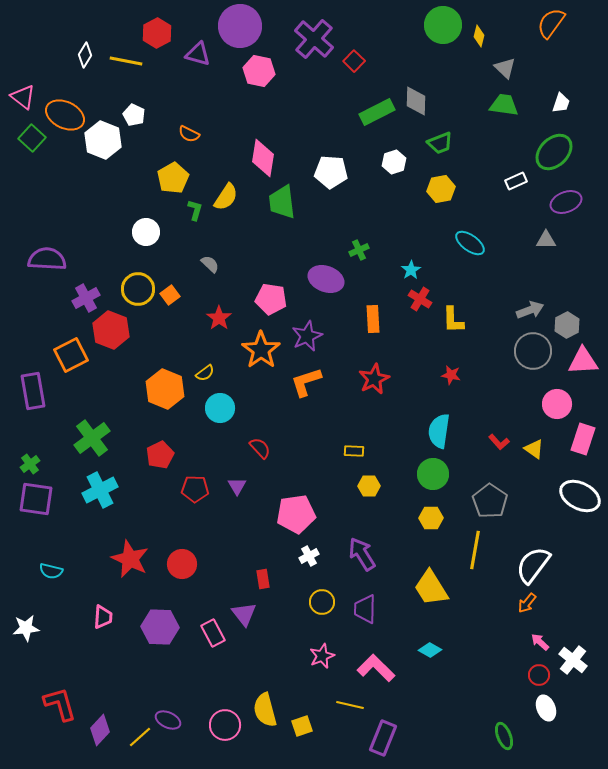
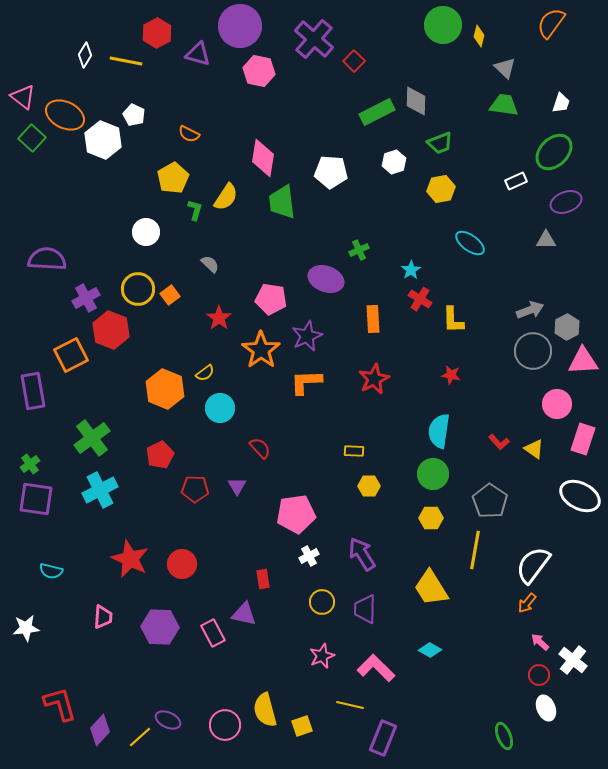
gray hexagon at (567, 325): moved 2 px down
orange L-shape at (306, 382): rotated 16 degrees clockwise
purple triangle at (244, 614): rotated 40 degrees counterclockwise
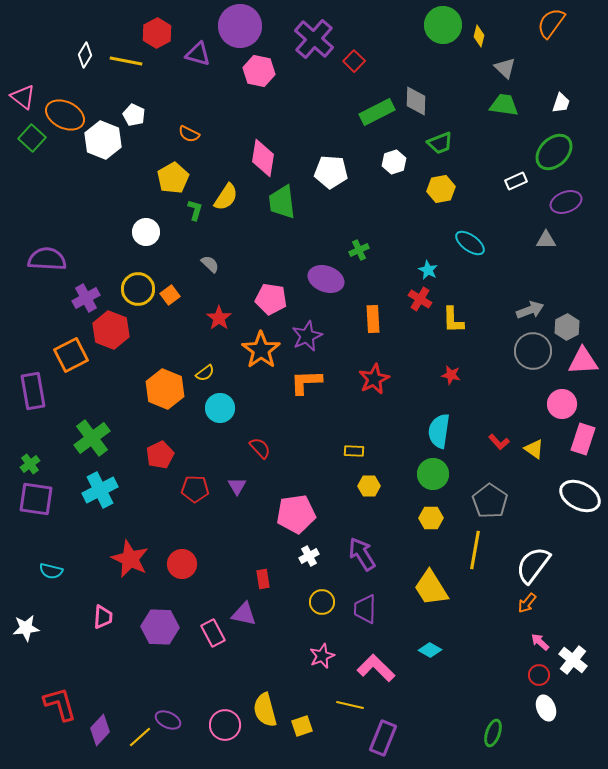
cyan star at (411, 270): moved 17 px right; rotated 12 degrees counterclockwise
pink circle at (557, 404): moved 5 px right
green ellipse at (504, 736): moved 11 px left, 3 px up; rotated 40 degrees clockwise
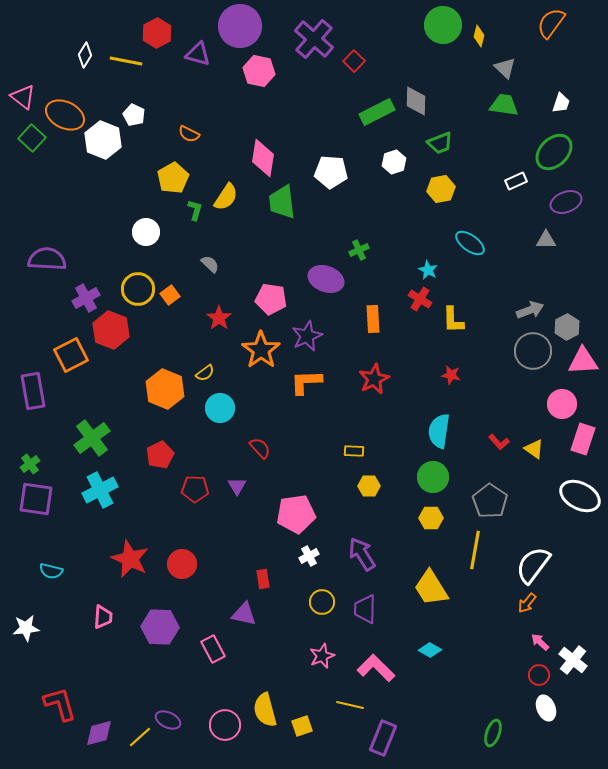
green circle at (433, 474): moved 3 px down
pink rectangle at (213, 633): moved 16 px down
purple diamond at (100, 730): moved 1 px left, 3 px down; rotated 32 degrees clockwise
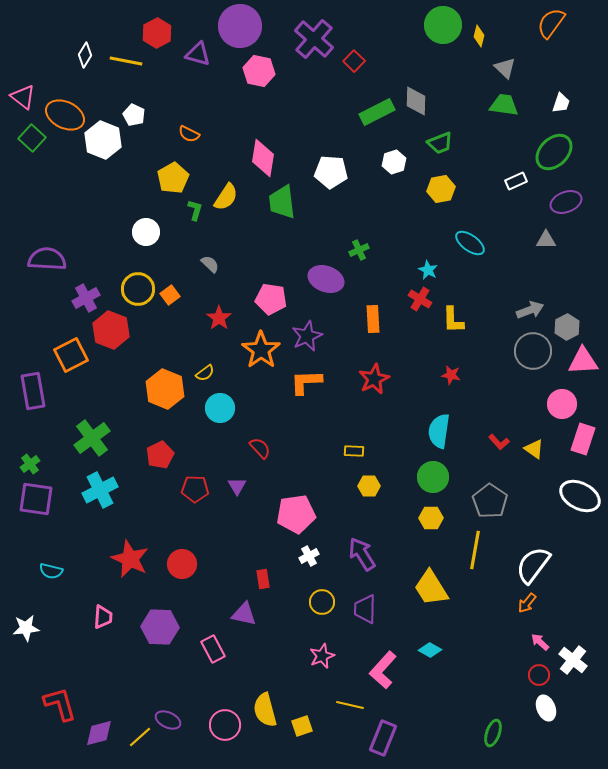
pink L-shape at (376, 668): moved 7 px right, 2 px down; rotated 93 degrees counterclockwise
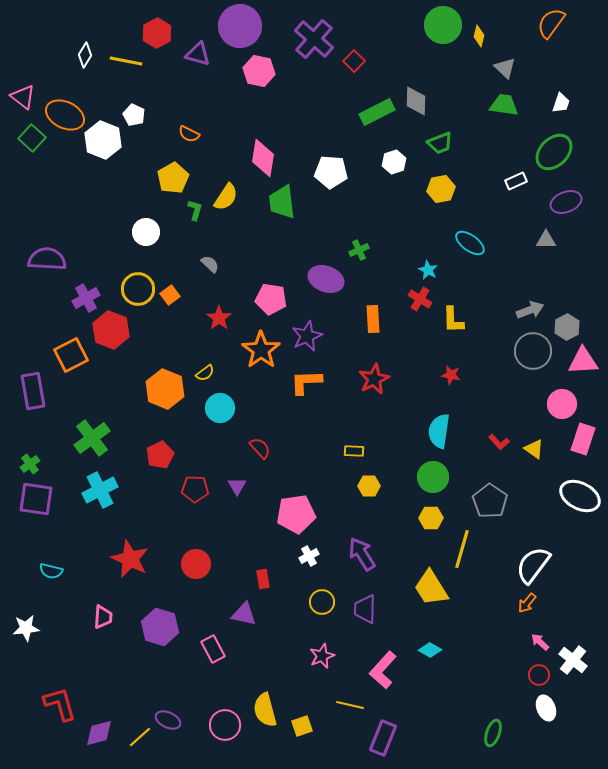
yellow line at (475, 550): moved 13 px left, 1 px up; rotated 6 degrees clockwise
red circle at (182, 564): moved 14 px right
purple hexagon at (160, 627): rotated 15 degrees clockwise
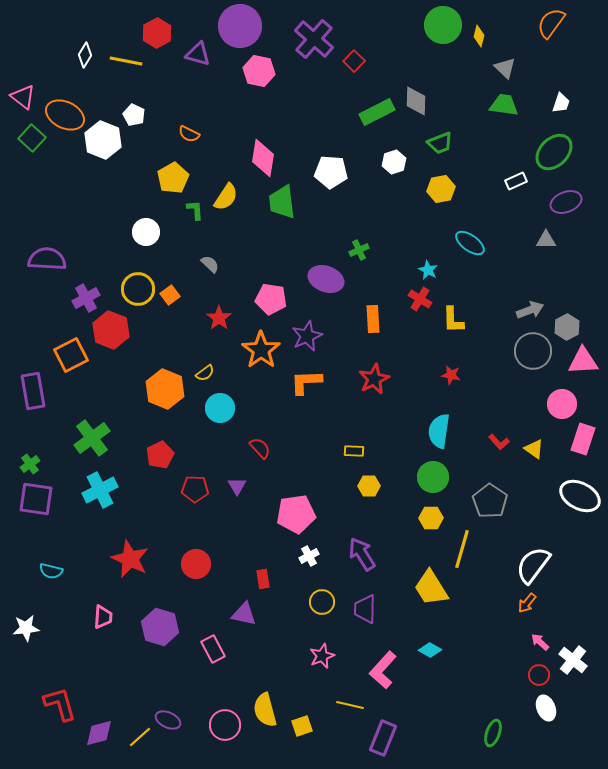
green L-shape at (195, 210): rotated 20 degrees counterclockwise
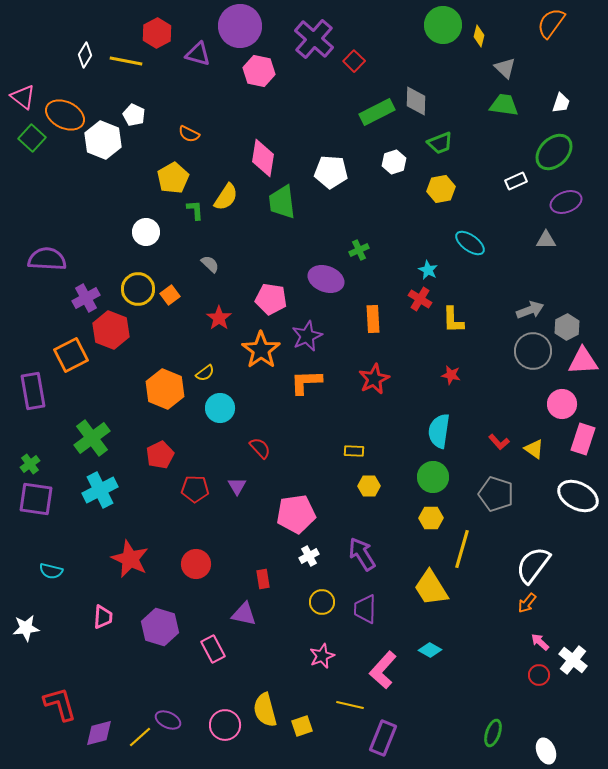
white ellipse at (580, 496): moved 2 px left
gray pentagon at (490, 501): moved 6 px right, 7 px up; rotated 16 degrees counterclockwise
white ellipse at (546, 708): moved 43 px down
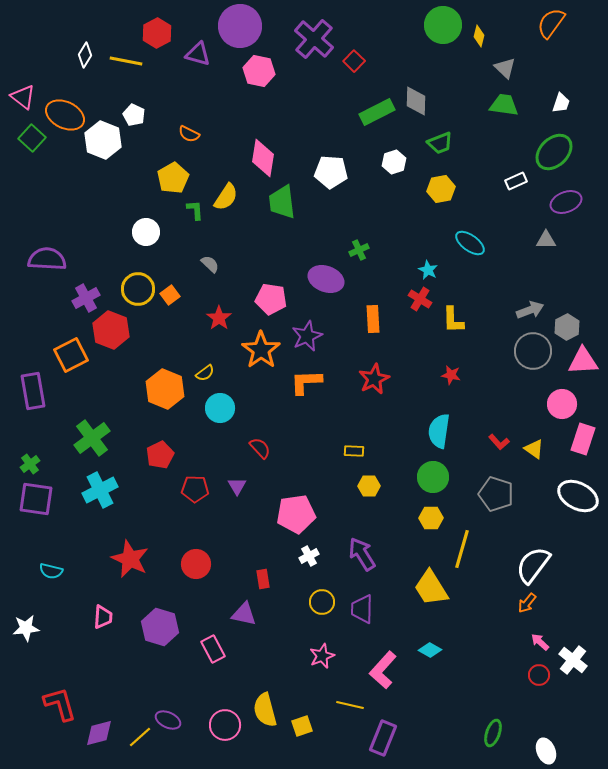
purple trapezoid at (365, 609): moved 3 px left
